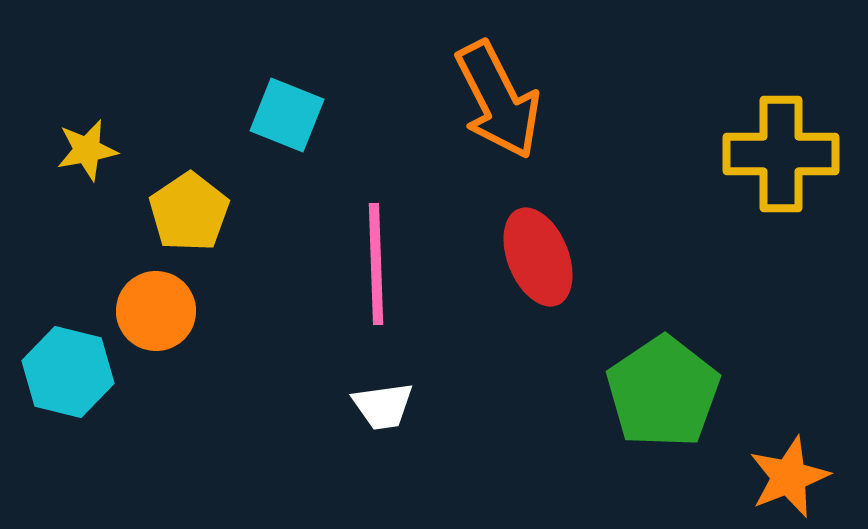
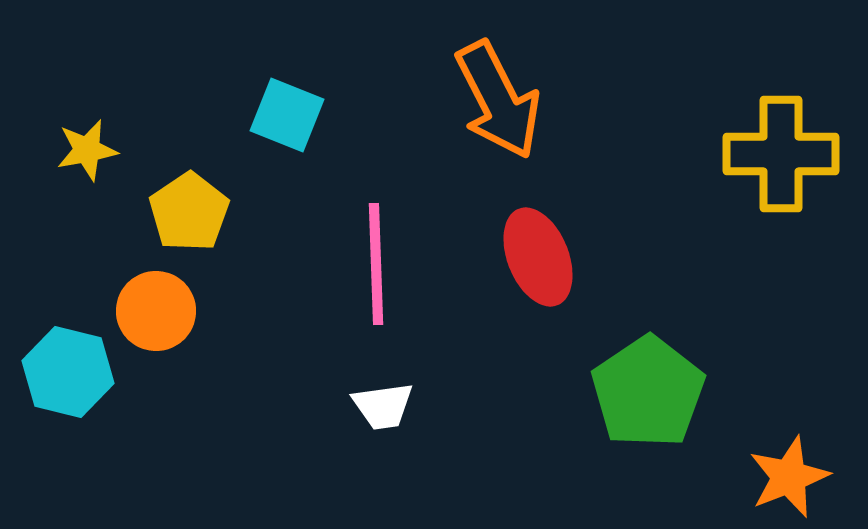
green pentagon: moved 15 px left
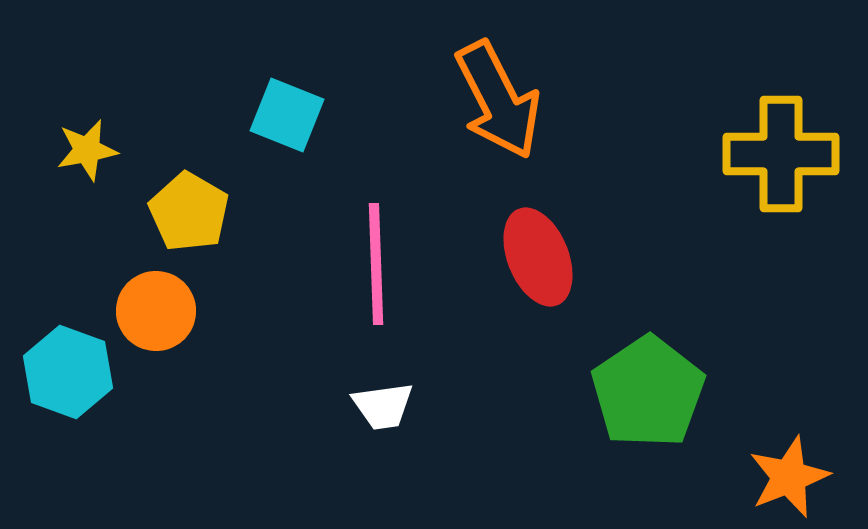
yellow pentagon: rotated 8 degrees counterclockwise
cyan hexagon: rotated 6 degrees clockwise
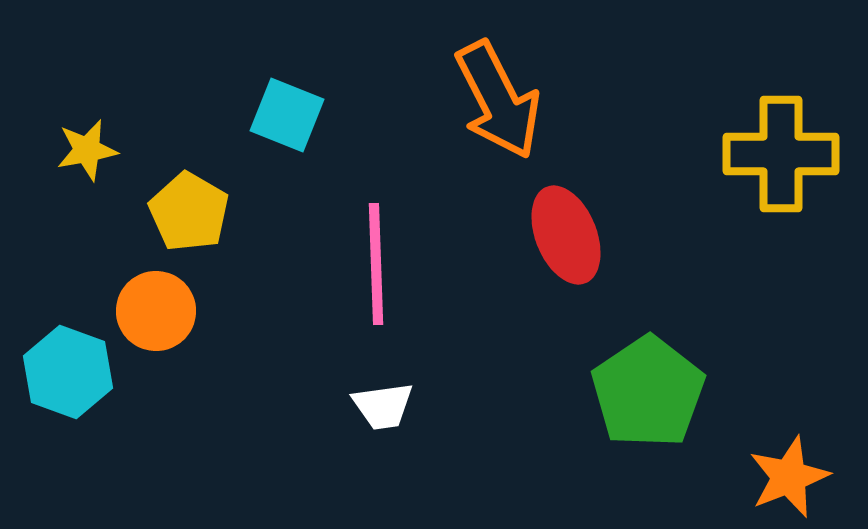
red ellipse: moved 28 px right, 22 px up
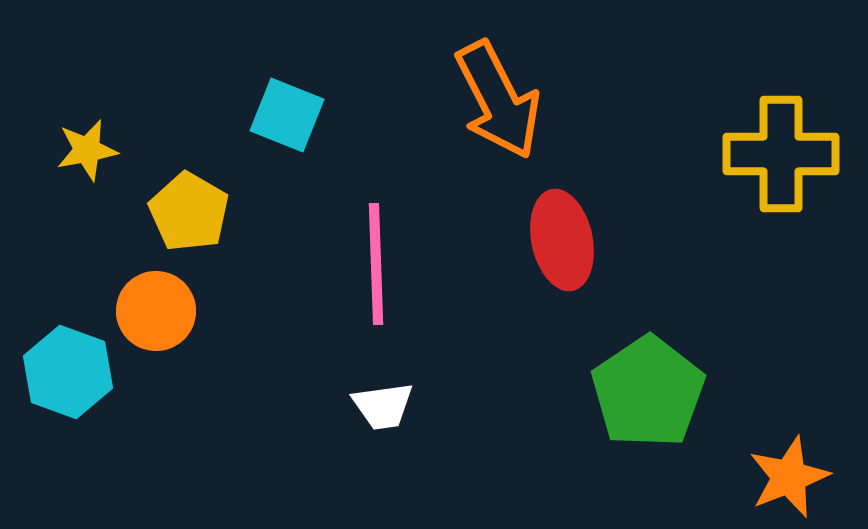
red ellipse: moved 4 px left, 5 px down; rotated 10 degrees clockwise
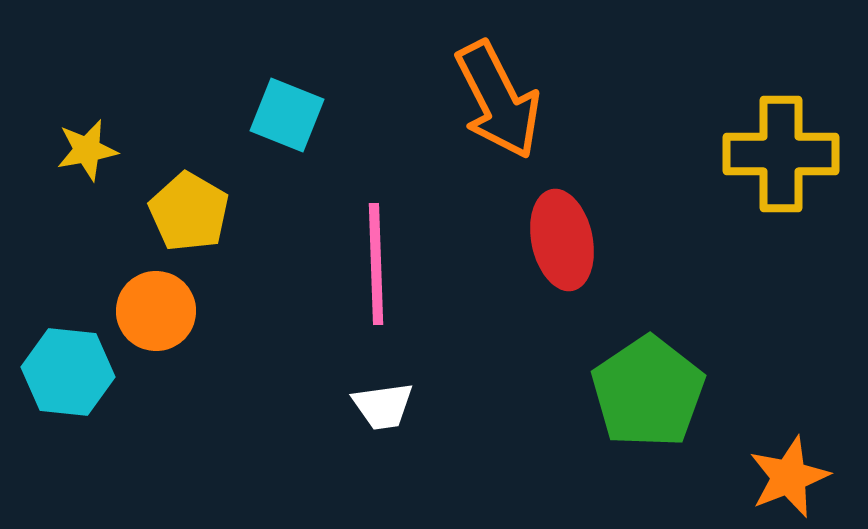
cyan hexagon: rotated 14 degrees counterclockwise
